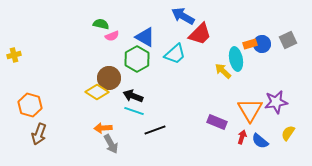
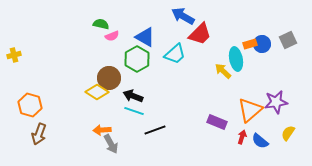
orange triangle: rotated 20 degrees clockwise
orange arrow: moved 1 px left, 2 px down
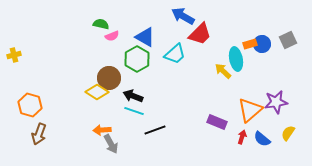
blue semicircle: moved 2 px right, 2 px up
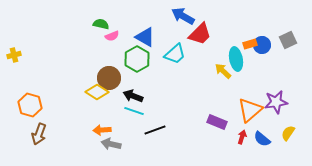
blue circle: moved 1 px down
gray arrow: rotated 132 degrees clockwise
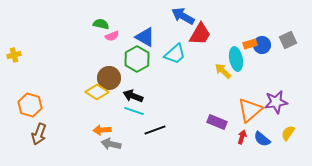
red trapezoid: rotated 15 degrees counterclockwise
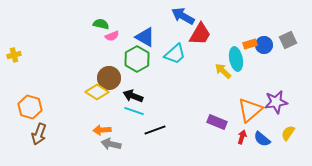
blue circle: moved 2 px right
orange hexagon: moved 2 px down
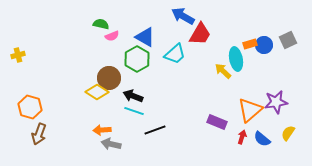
yellow cross: moved 4 px right
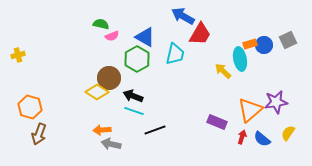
cyan trapezoid: rotated 35 degrees counterclockwise
cyan ellipse: moved 4 px right
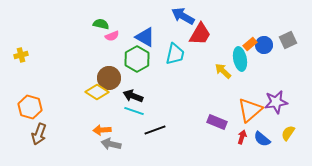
orange rectangle: rotated 24 degrees counterclockwise
yellow cross: moved 3 px right
